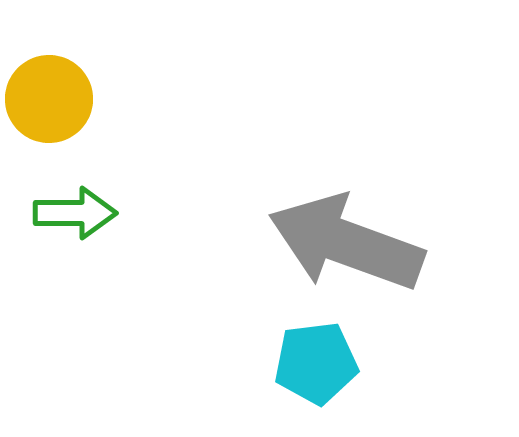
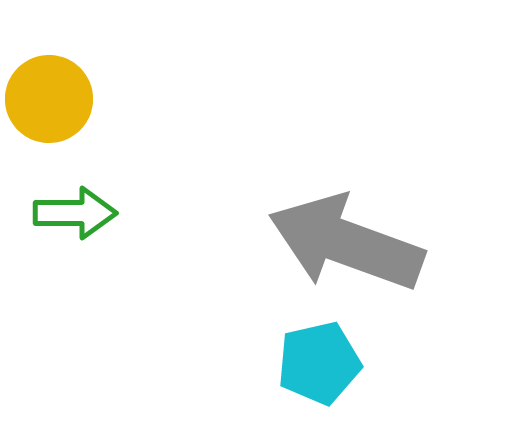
cyan pentagon: moved 3 px right; rotated 6 degrees counterclockwise
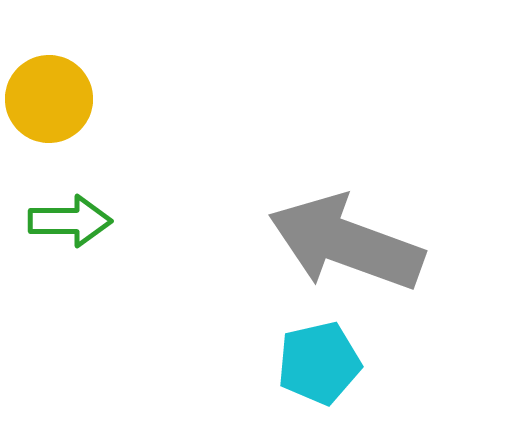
green arrow: moved 5 px left, 8 px down
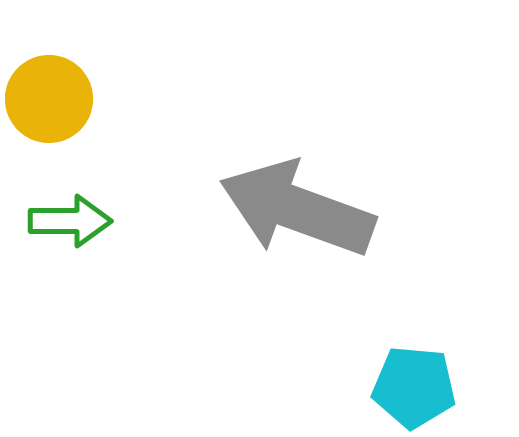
gray arrow: moved 49 px left, 34 px up
cyan pentagon: moved 95 px right, 24 px down; rotated 18 degrees clockwise
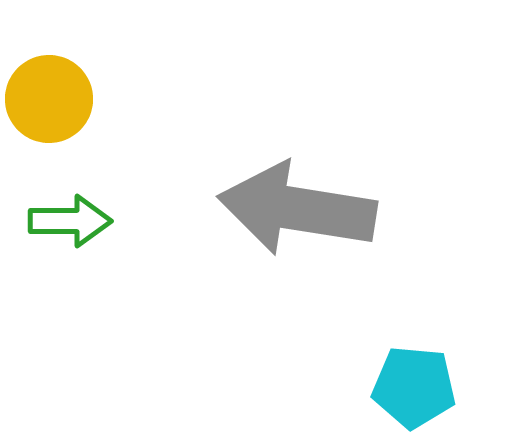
gray arrow: rotated 11 degrees counterclockwise
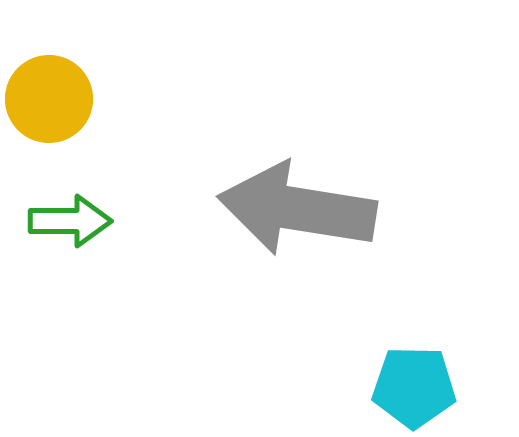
cyan pentagon: rotated 4 degrees counterclockwise
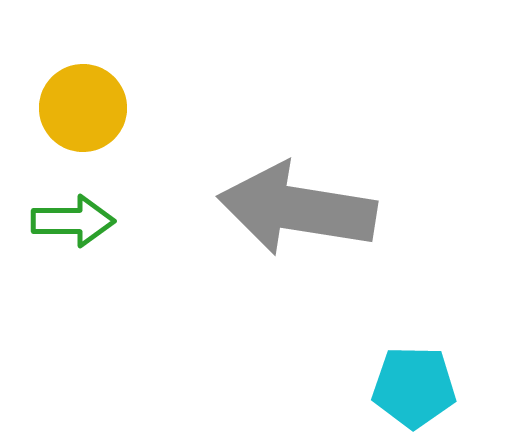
yellow circle: moved 34 px right, 9 px down
green arrow: moved 3 px right
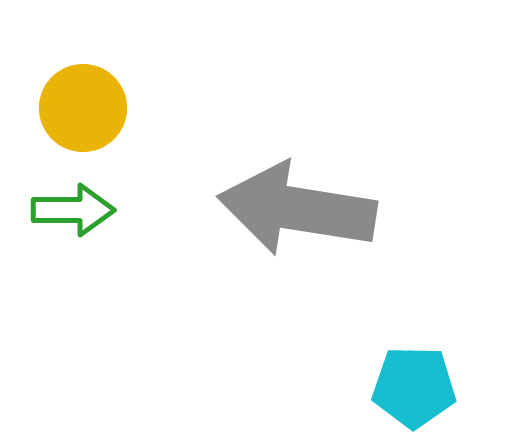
green arrow: moved 11 px up
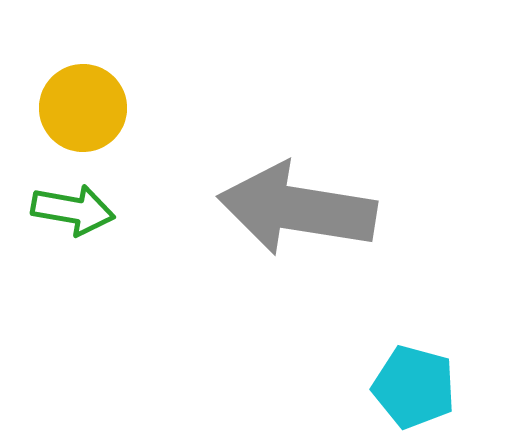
green arrow: rotated 10 degrees clockwise
cyan pentagon: rotated 14 degrees clockwise
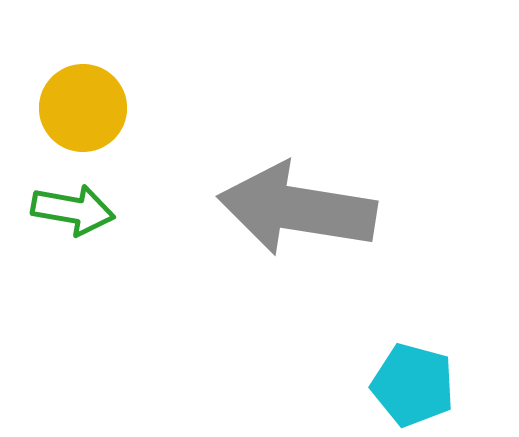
cyan pentagon: moved 1 px left, 2 px up
